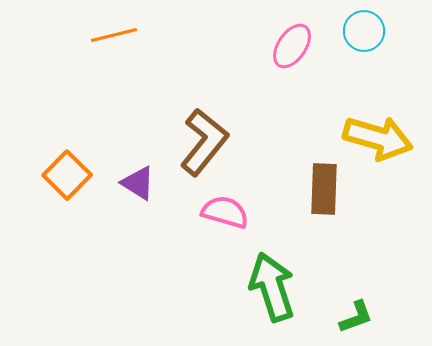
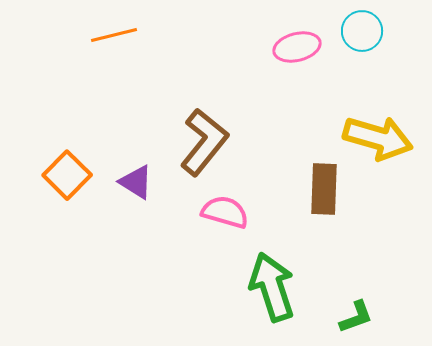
cyan circle: moved 2 px left
pink ellipse: moved 5 px right, 1 px down; rotated 42 degrees clockwise
purple triangle: moved 2 px left, 1 px up
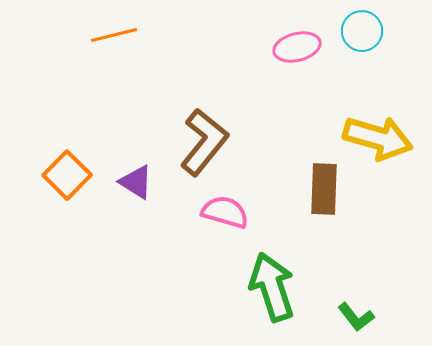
green L-shape: rotated 72 degrees clockwise
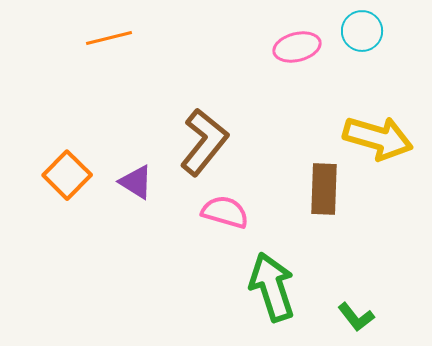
orange line: moved 5 px left, 3 px down
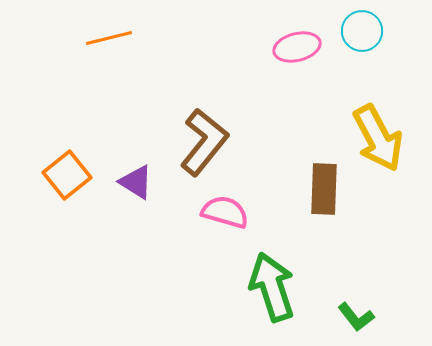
yellow arrow: rotated 46 degrees clockwise
orange square: rotated 6 degrees clockwise
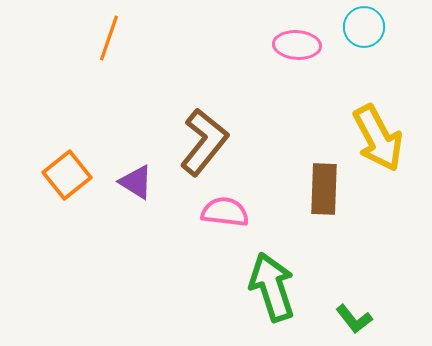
cyan circle: moved 2 px right, 4 px up
orange line: rotated 57 degrees counterclockwise
pink ellipse: moved 2 px up; rotated 18 degrees clockwise
pink semicircle: rotated 9 degrees counterclockwise
green L-shape: moved 2 px left, 2 px down
